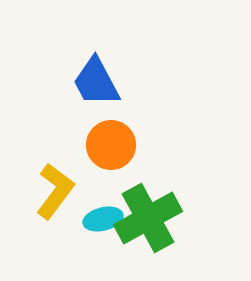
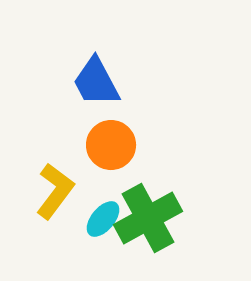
cyan ellipse: rotated 36 degrees counterclockwise
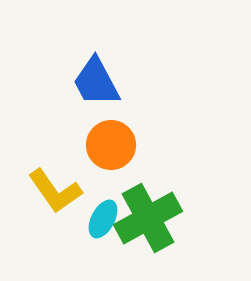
yellow L-shape: rotated 108 degrees clockwise
cyan ellipse: rotated 12 degrees counterclockwise
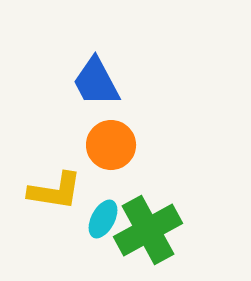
yellow L-shape: rotated 46 degrees counterclockwise
green cross: moved 12 px down
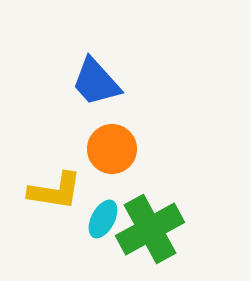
blue trapezoid: rotated 14 degrees counterclockwise
orange circle: moved 1 px right, 4 px down
green cross: moved 2 px right, 1 px up
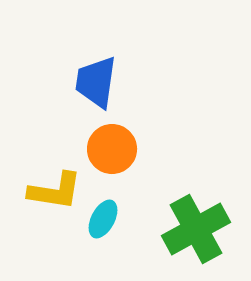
blue trapezoid: rotated 50 degrees clockwise
green cross: moved 46 px right
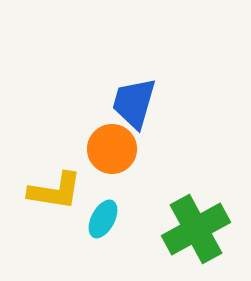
blue trapezoid: moved 38 px right, 21 px down; rotated 8 degrees clockwise
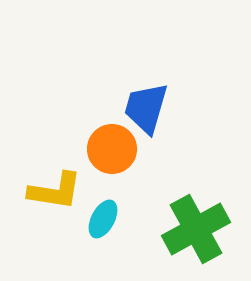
blue trapezoid: moved 12 px right, 5 px down
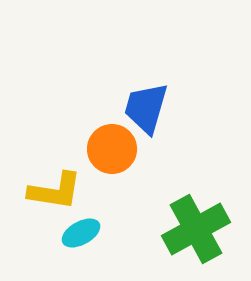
cyan ellipse: moved 22 px left, 14 px down; rotated 33 degrees clockwise
